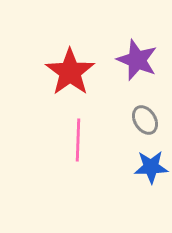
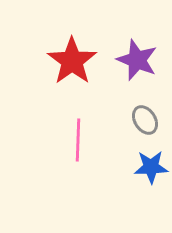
red star: moved 2 px right, 11 px up
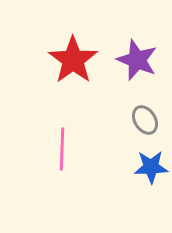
red star: moved 1 px right, 1 px up
pink line: moved 16 px left, 9 px down
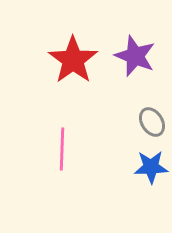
purple star: moved 2 px left, 4 px up
gray ellipse: moved 7 px right, 2 px down
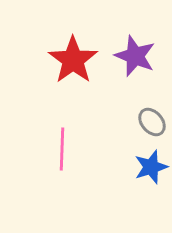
gray ellipse: rotated 8 degrees counterclockwise
blue star: rotated 16 degrees counterclockwise
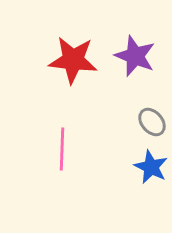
red star: rotated 30 degrees counterclockwise
blue star: rotated 28 degrees counterclockwise
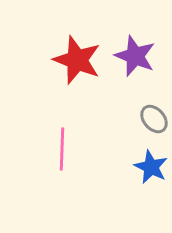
red star: moved 4 px right; rotated 15 degrees clockwise
gray ellipse: moved 2 px right, 3 px up
